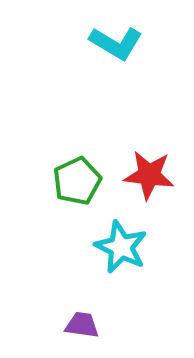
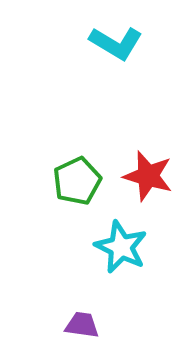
red star: moved 1 px left, 1 px down; rotated 9 degrees clockwise
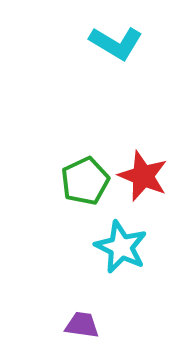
red star: moved 5 px left; rotated 6 degrees clockwise
green pentagon: moved 8 px right
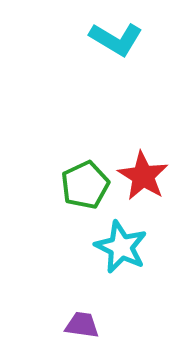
cyan L-shape: moved 4 px up
red star: rotated 9 degrees clockwise
green pentagon: moved 4 px down
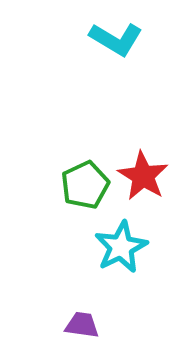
cyan star: rotated 20 degrees clockwise
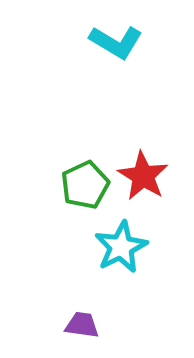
cyan L-shape: moved 3 px down
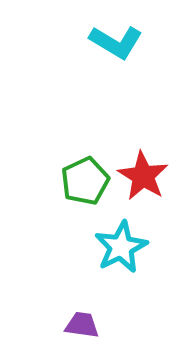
green pentagon: moved 4 px up
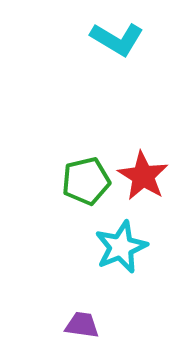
cyan L-shape: moved 1 px right, 3 px up
green pentagon: moved 1 px right; rotated 12 degrees clockwise
cyan star: rotated 4 degrees clockwise
